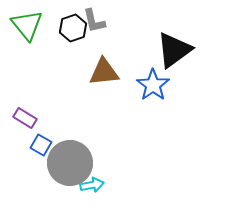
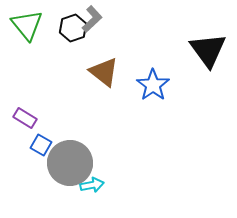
gray L-shape: moved 2 px left, 2 px up; rotated 120 degrees counterclockwise
black triangle: moved 34 px right; rotated 30 degrees counterclockwise
brown triangle: rotated 44 degrees clockwise
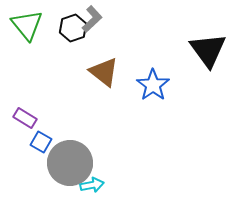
blue square: moved 3 px up
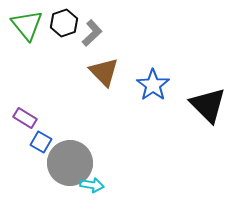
gray L-shape: moved 14 px down
black hexagon: moved 9 px left, 5 px up
black triangle: moved 55 px down; rotated 9 degrees counterclockwise
brown triangle: rotated 8 degrees clockwise
cyan arrow: rotated 20 degrees clockwise
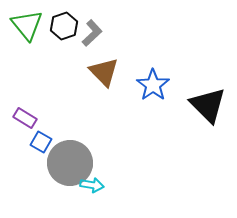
black hexagon: moved 3 px down
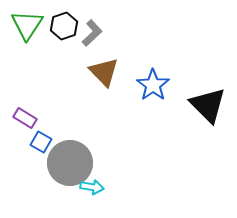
green triangle: rotated 12 degrees clockwise
cyan arrow: moved 2 px down
